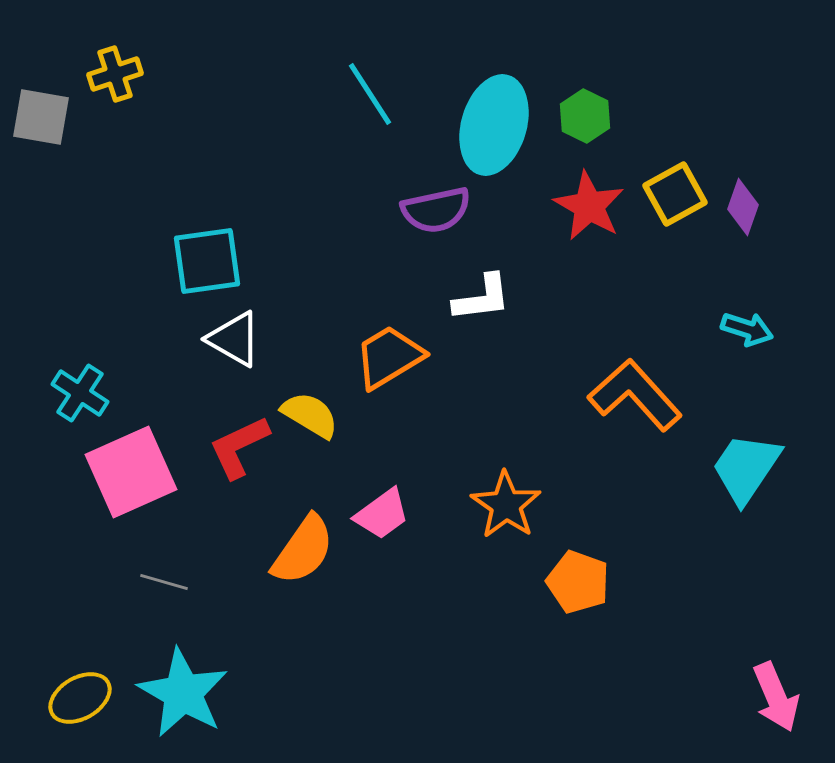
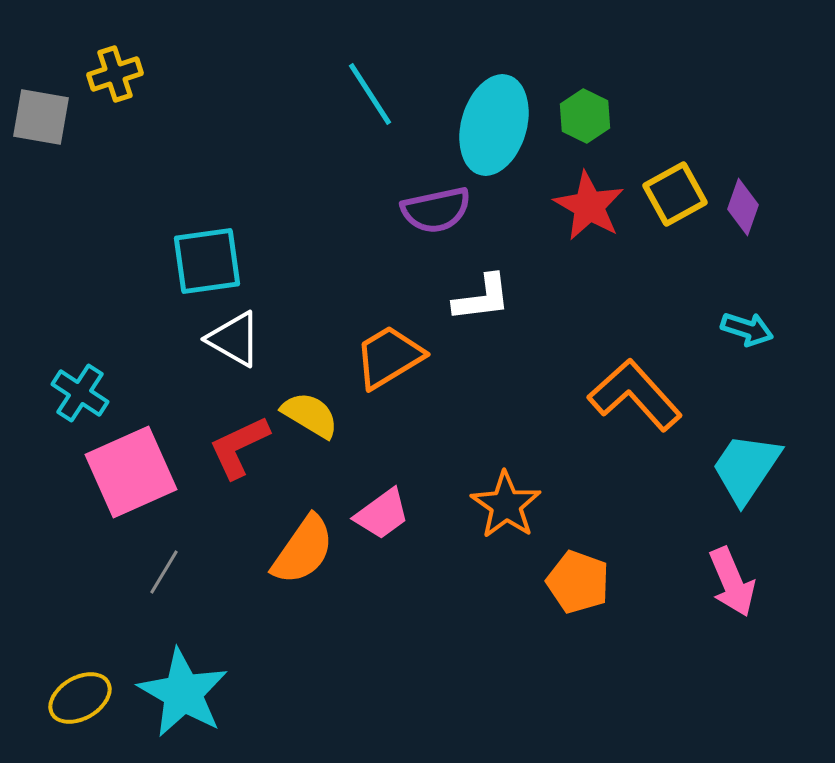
gray line: moved 10 px up; rotated 75 degrees counterclockwise
pink arrow: moved 44 px left, 115 px up
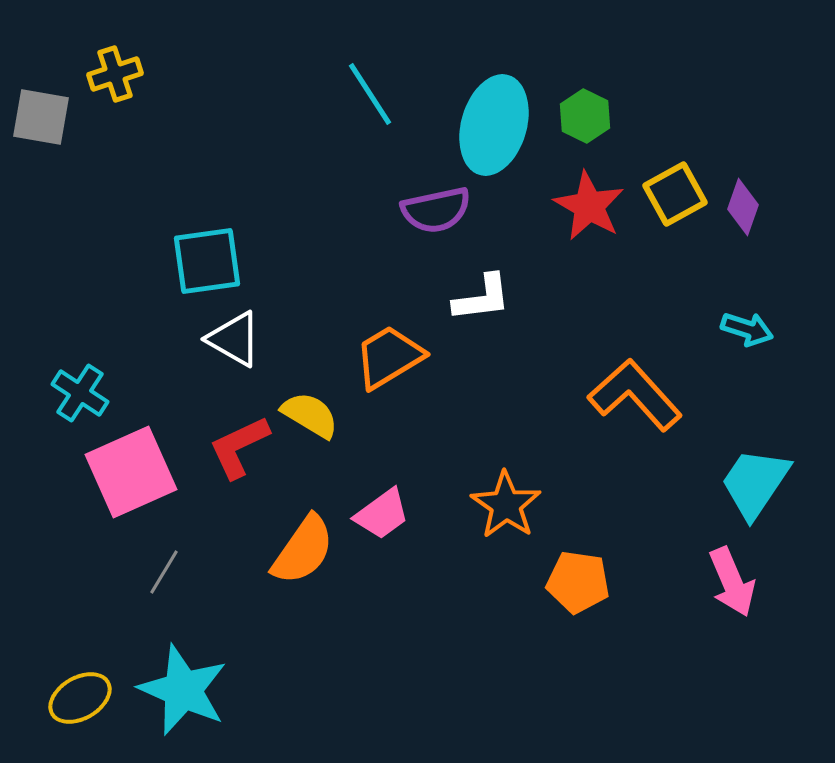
cyan trapezoid: moved 9 px right, 15 px down
orange pentagon: rotated 12 degrees counterclockwise
cyan star: moved 3 px up; rotated 6 degrees counterclockwise
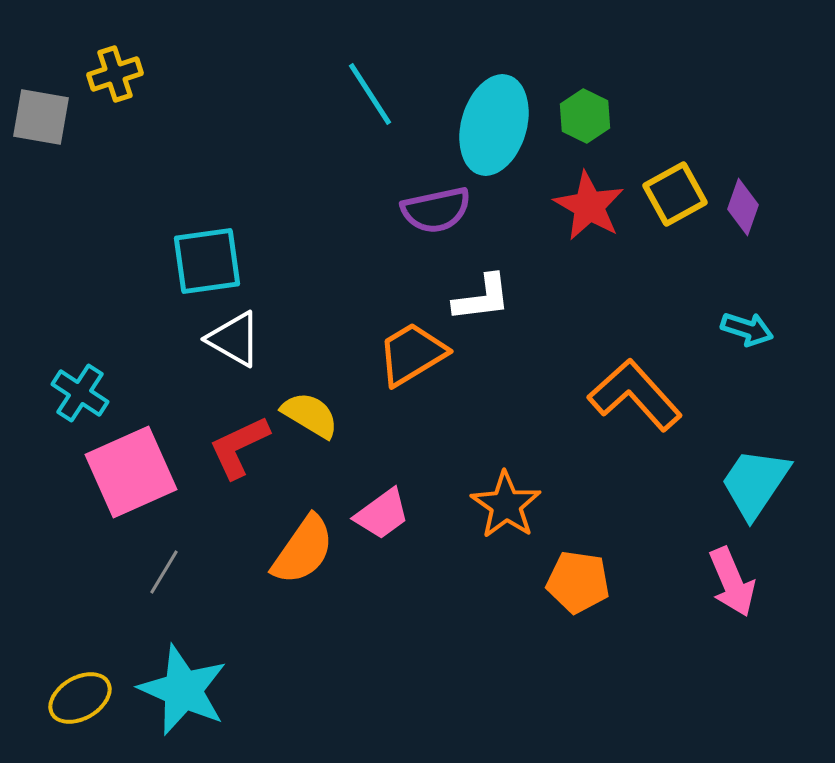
orange trapezoid: moved 23 px right, 3 px up
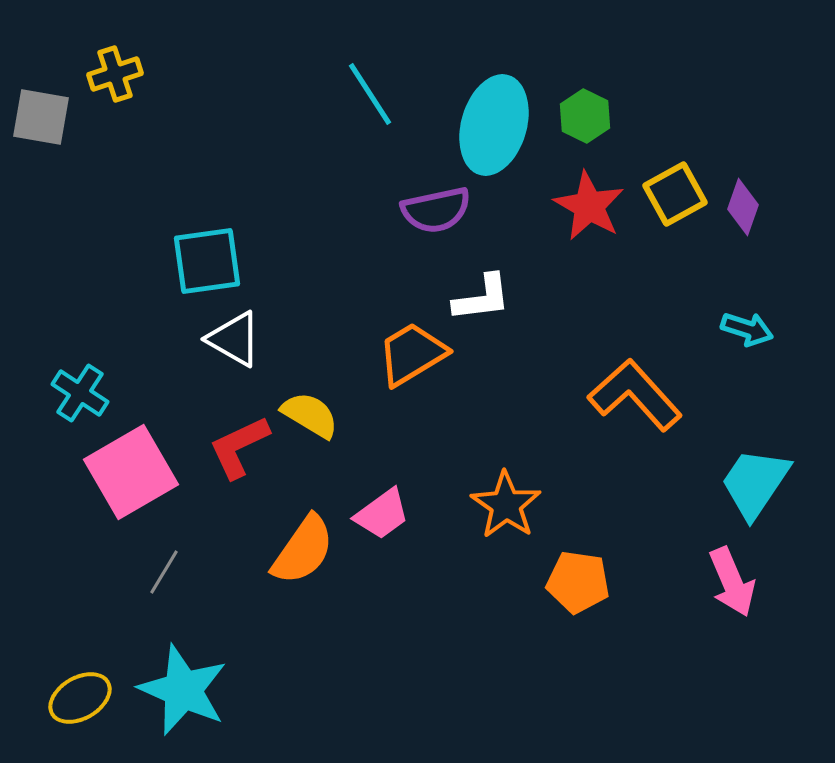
pink square: rotated 6 degrees counterclockwise
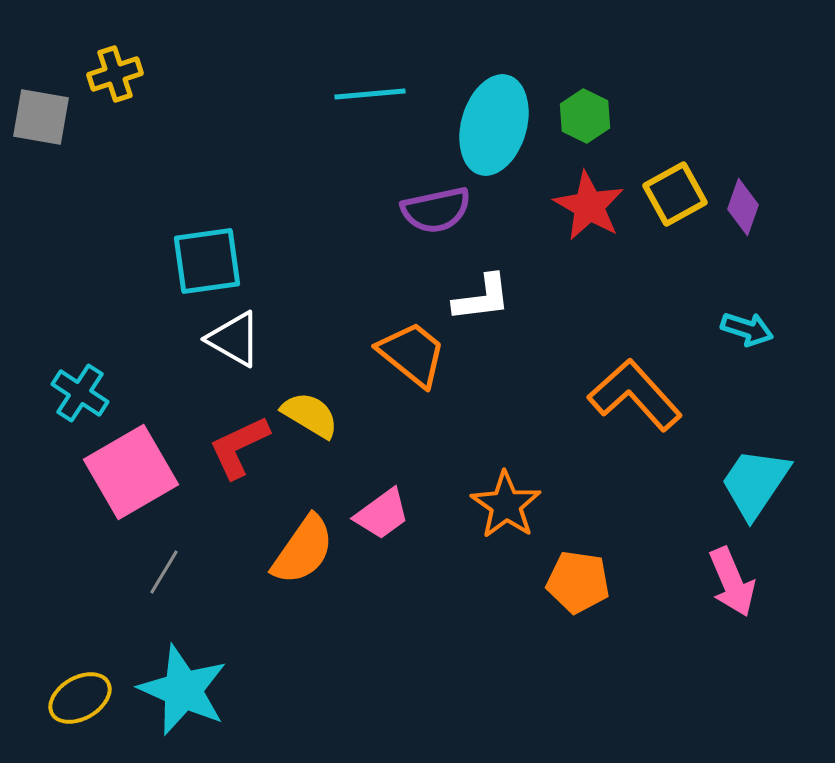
cyan line: rotated 62 degrees counterclockwise
orange trapezoid: rotated 70 degrees clockwise
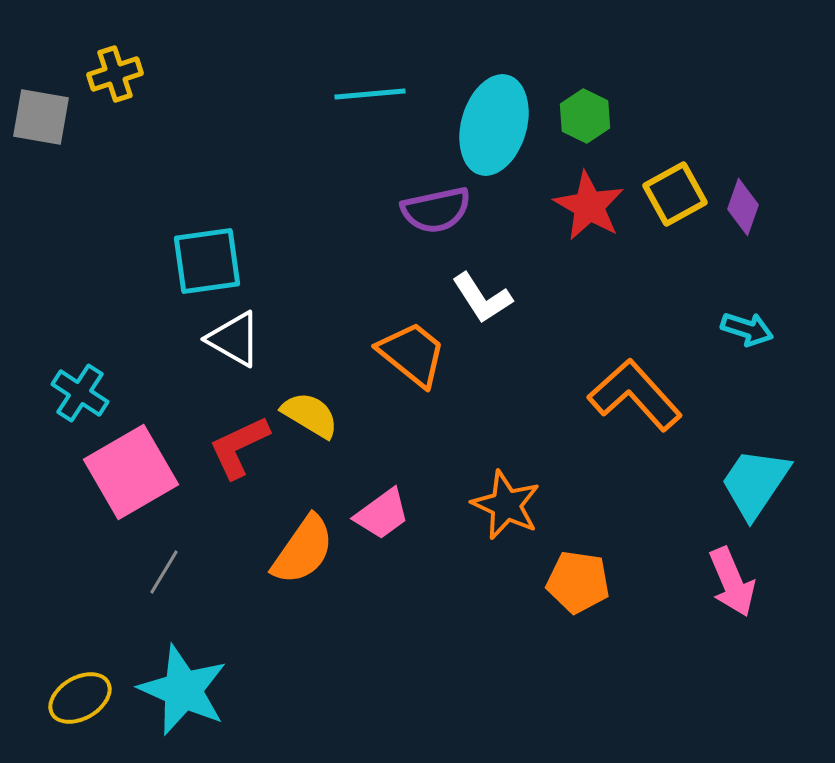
white L-shape: rotated 64 degrees clockwise
orange star: rotated 10 degrees counterclockwise
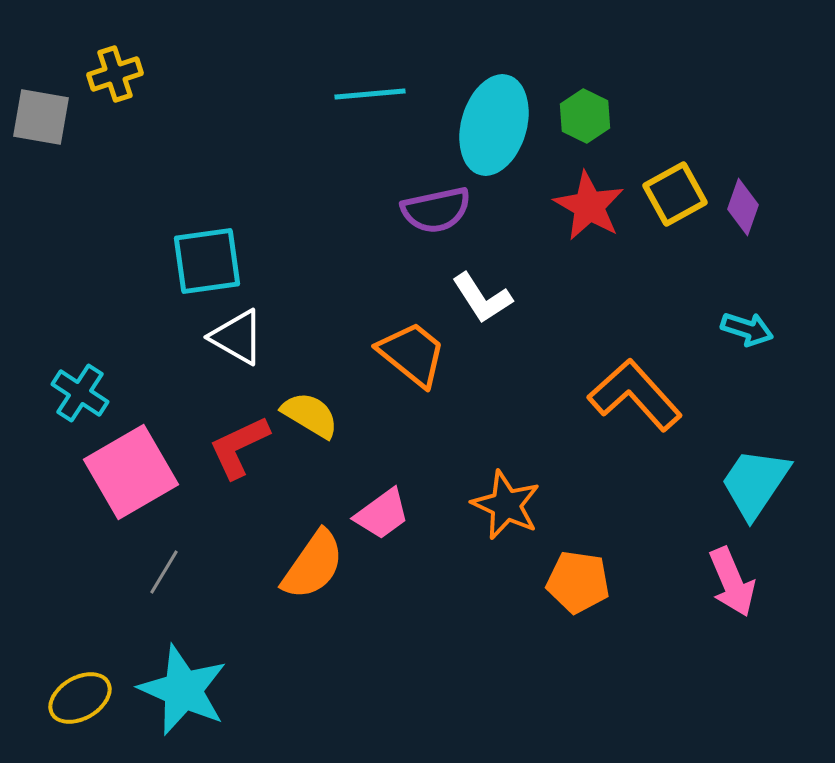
white triangle: moved 3 px right, 2 px up
orange semicircle: moved 10 px right, 15 px down
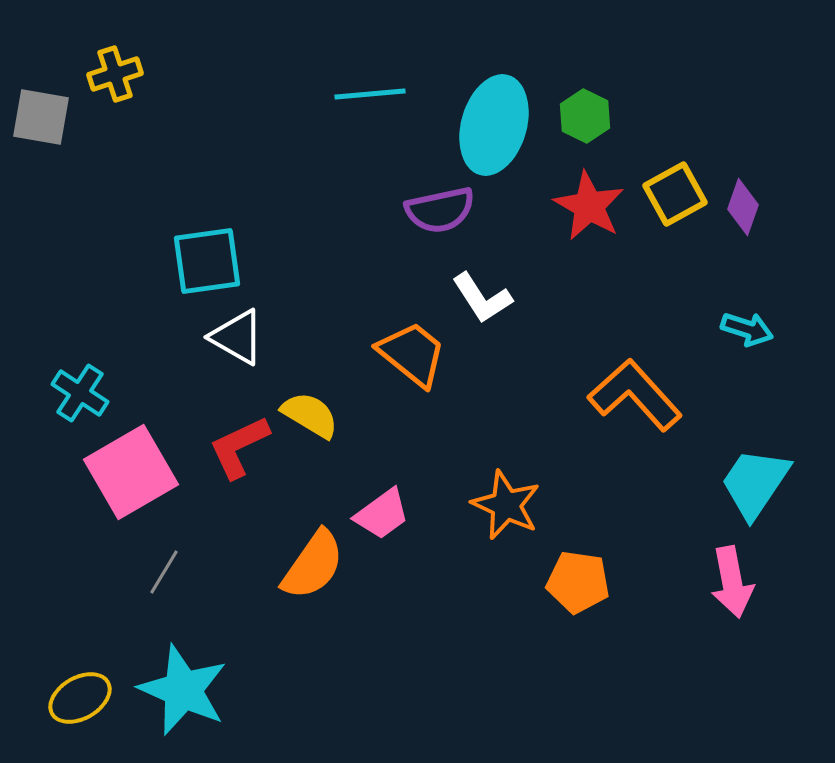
purple semicircle: moved 4 px right
pink arrow: rotated 12 degrees clockwise
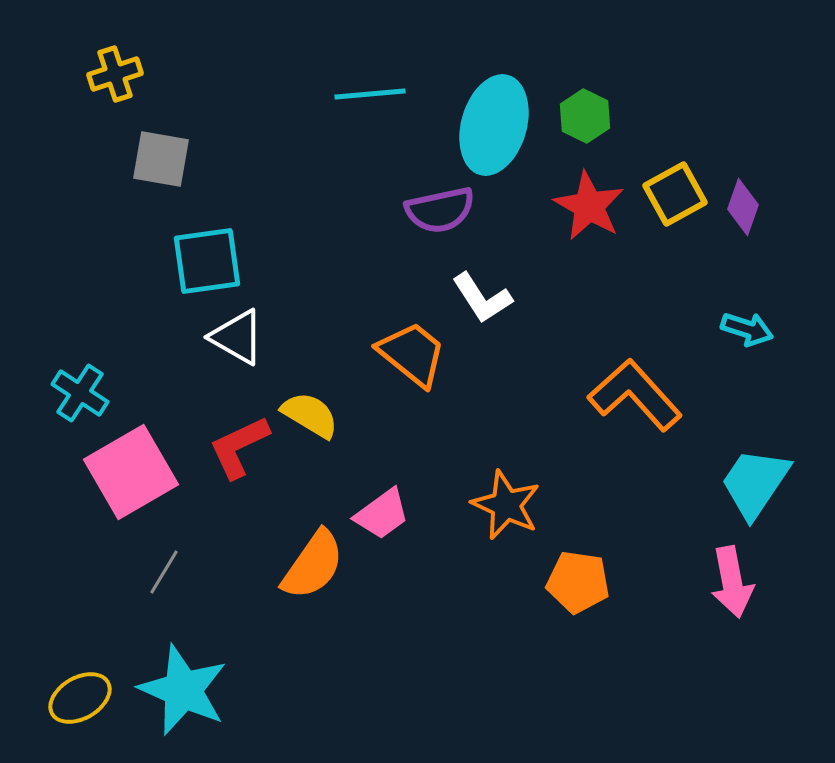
gray square: moved 120 px right, 42 px down
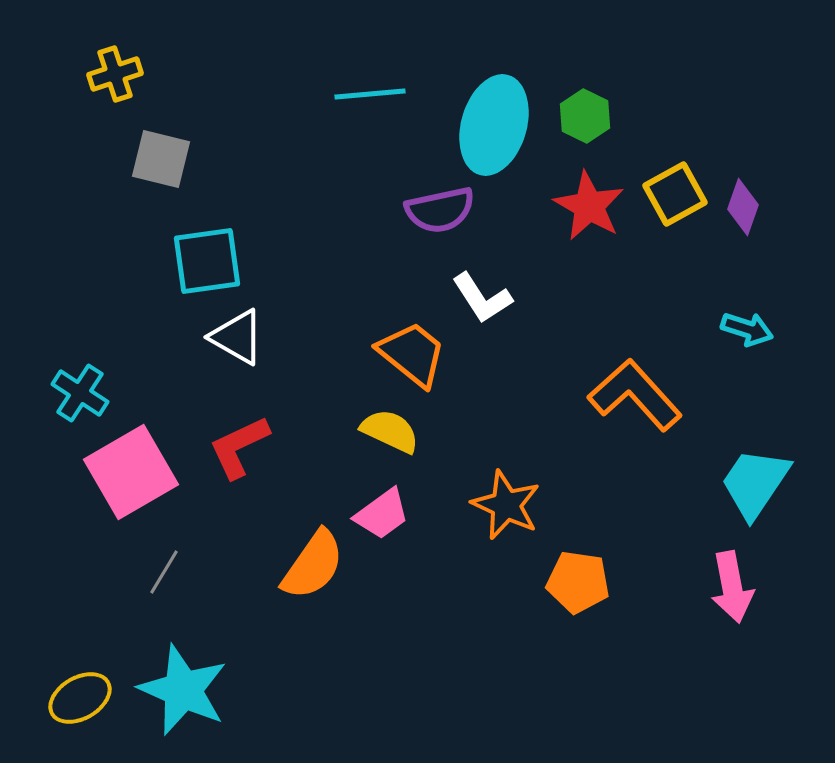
gray square: rotated 4 degrees clockwise
yellow semicircle: moved 80 px right, 16 px down; rotated 6 degrees counterclockwise
pink arrow: moved 5 px down
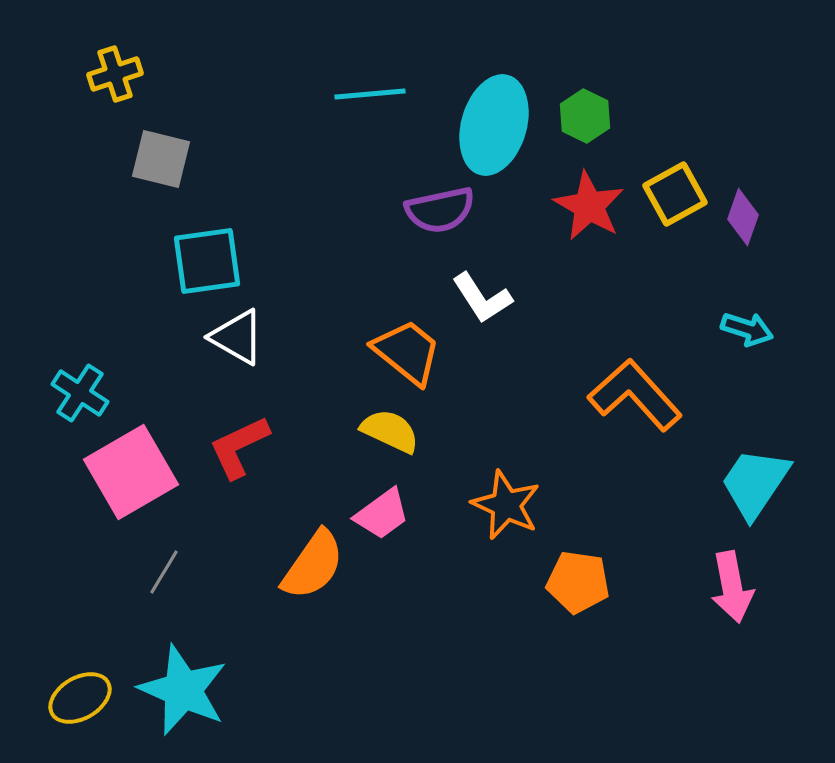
purple diamond: moved 10 px down
orange trapezoid: moved 5 px left, 2 px up
